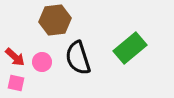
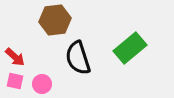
pink circle: moved 22 px down
pink square: moved 1 px left, 2 px up
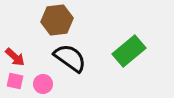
brown hexagon: moved 2 px right
green rectangle: moved 1 px left, 3 px down
black semicircle: moved 8 px left; rotated 144 degrees clockwise
pink circle: moved 1 px right
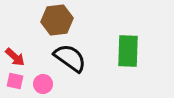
green rectangle: moved 1 px left; rotated 48 degrees counterclockwise
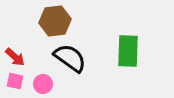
brown hexagon: moved 2 px left, 1 px down
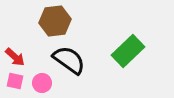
green rectangle: rotated 44 degrees clockwise
black semicircle: moved 1 px left, 2 px down
pink circle: moved 1 px left, 1 px up
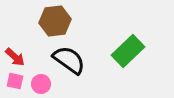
pink circle: moved 1 px left, 1 px down
